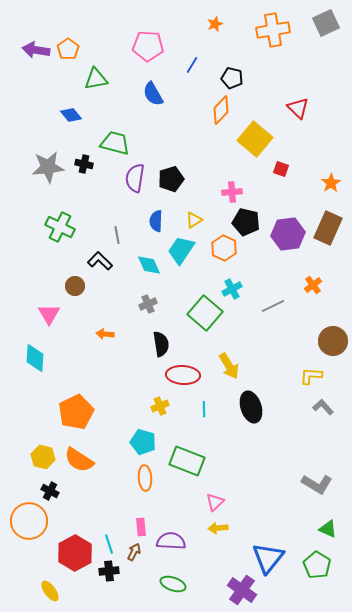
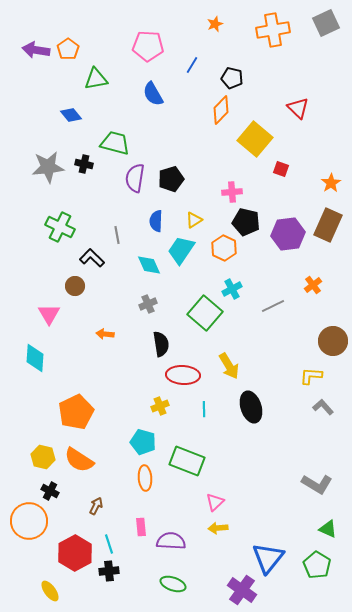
brown rectangle at (328, 228): moved 3 px up
black L-shape at (100, 261): moved 8 px left, 3 px up
brown arrow at (134, 552): moved 38 px left, 46 px up
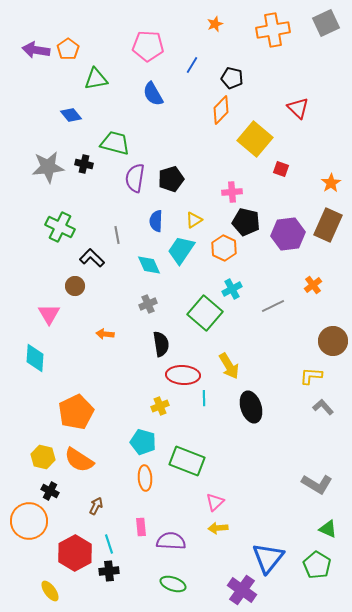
cyan line at (204, 409): moved 11 px up
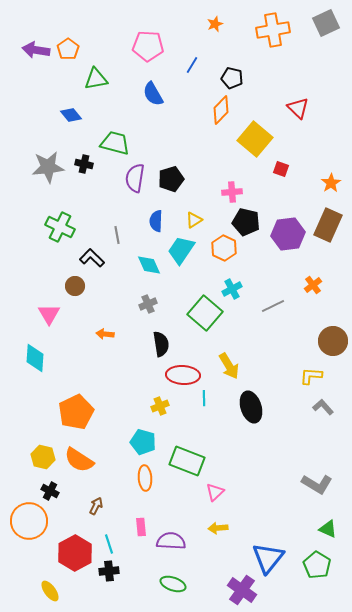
pink triangle at (215, 502): moved 10 px up
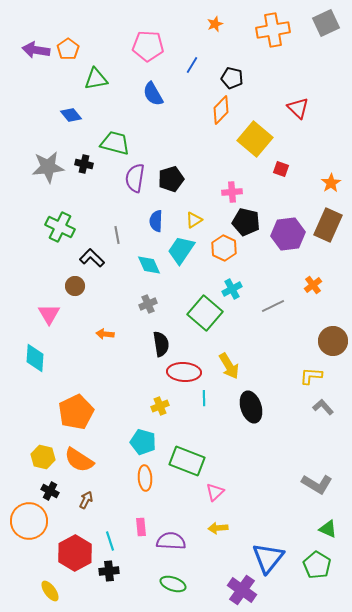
red ellipse at (183, 375): moved 1 px right, 3 px up
brown arrow at (96, 506): moved 10 px left, 6 px up
cyan line at (109, 544): moved 1 px right, 3 px up
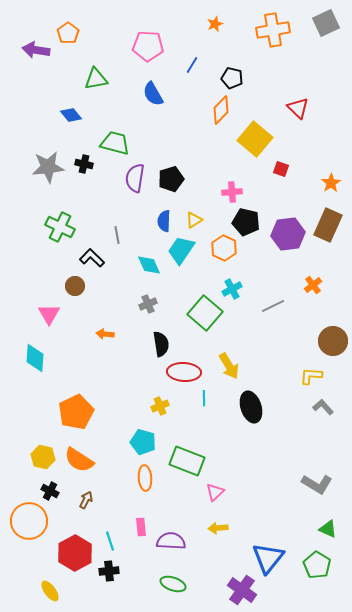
orange pentagon at (68, 49): moved 16 px up
blue semicircle at (156, 221): moved 8 px right
